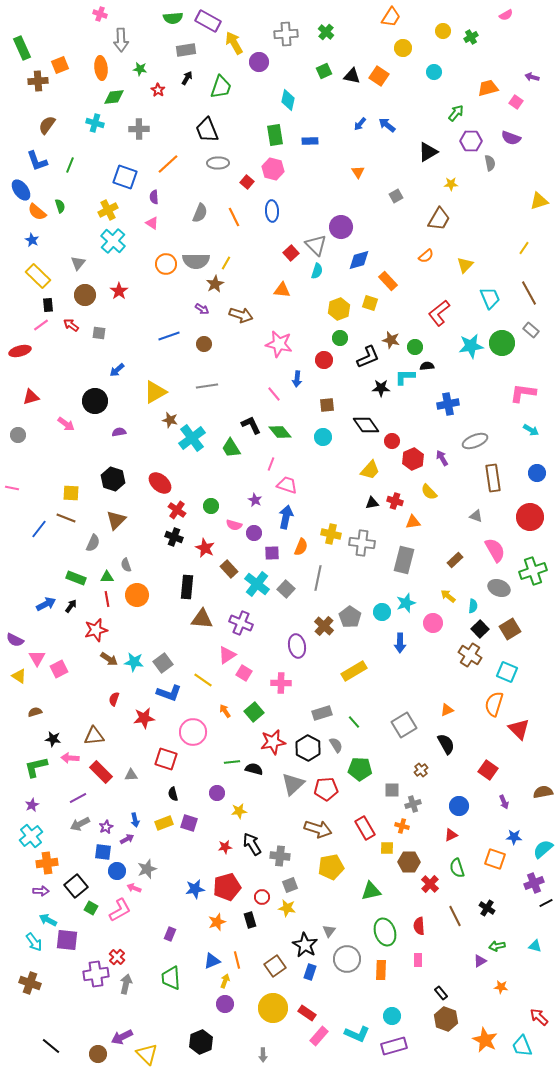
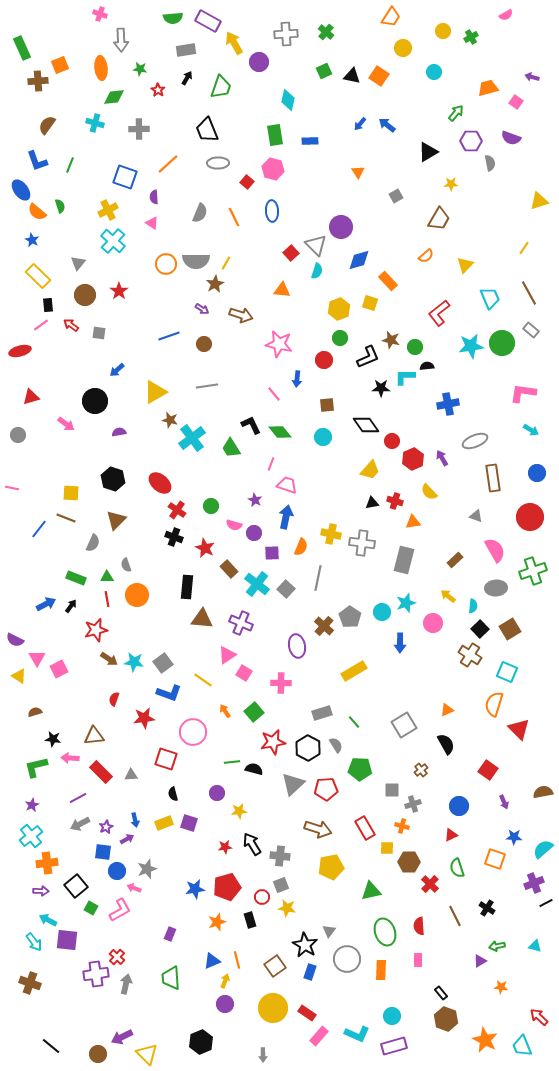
gray ellipse at (499, 588): moved 3 px left; rotated 25 degrees counterclockwise
gray square at (290, 885): moved 9 px left
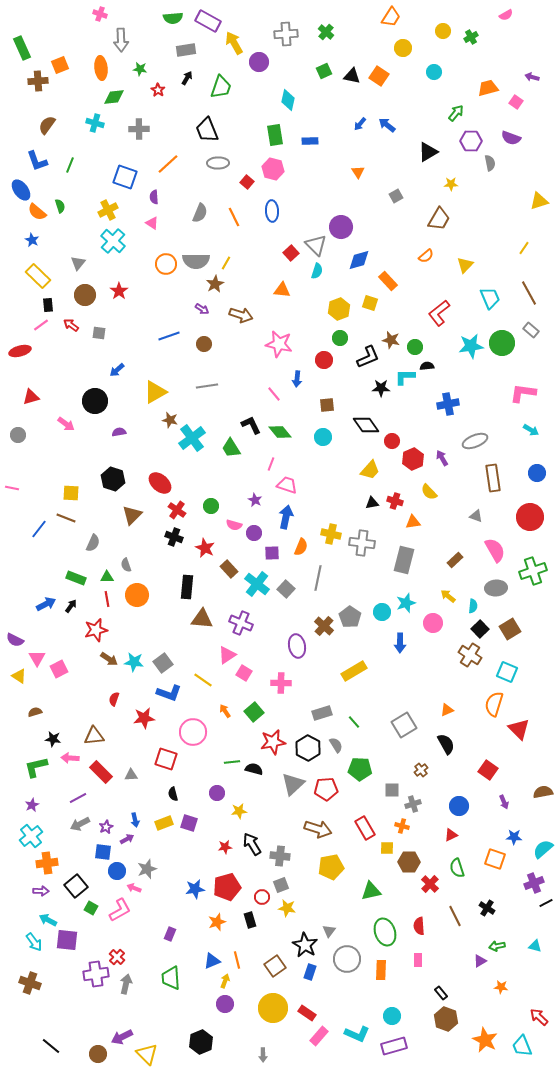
brown triangle at (116, 520): moved 16 px right, 5 px up
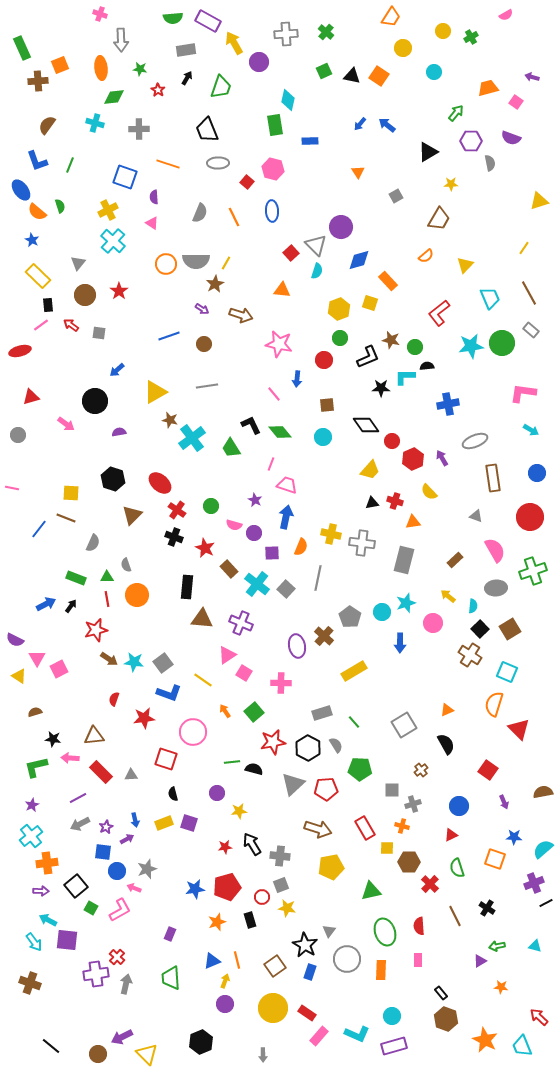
green rectangle at (275, 135): moved 10 px up
orange line at (168, 164): rotated 60 degrees clockwise
brown cross at (324, 626): moved 10 px down
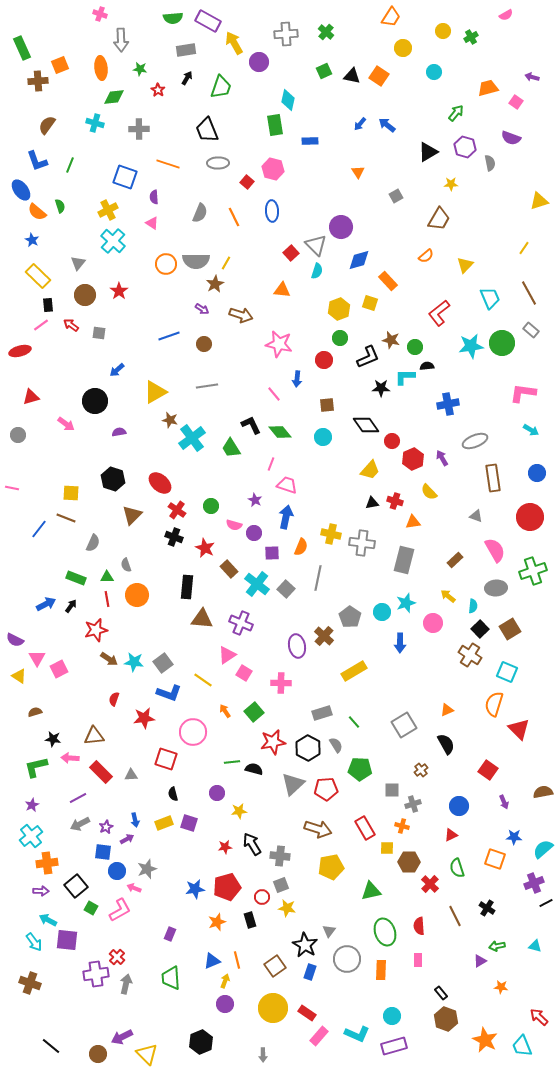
purple hexagon at (471, 141): moved 6 px left, 6 px down; rotated 15 degrees clockwise
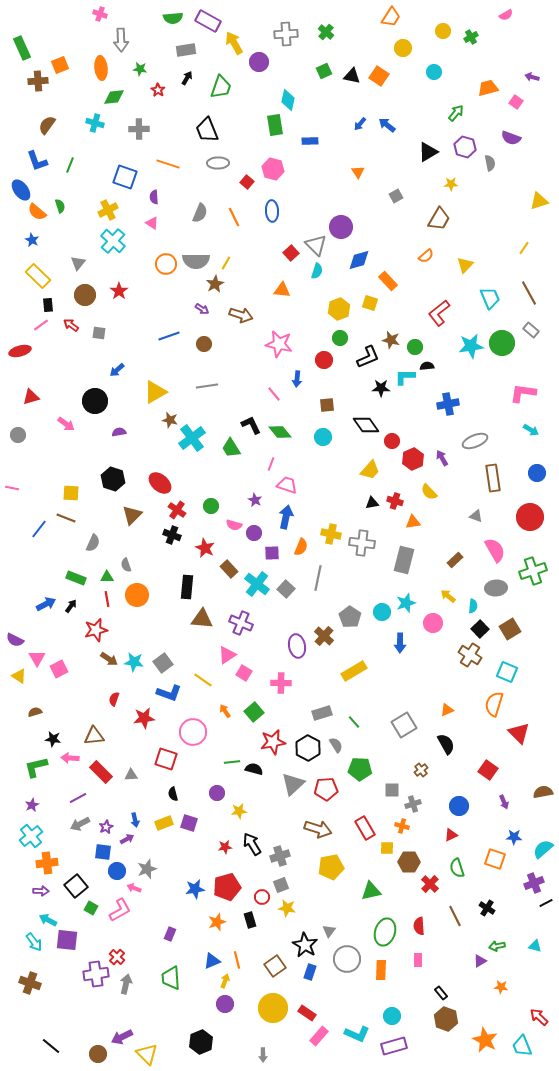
black cross at (174, 537): moved 2 px left, 2 px up
red triangle at (519, 729): moved 4 px down
gray cross at (280, 856): rotated 24 degrees counterclockwise
green ellipse at (385, 932): rotated 36 degrees clockwise
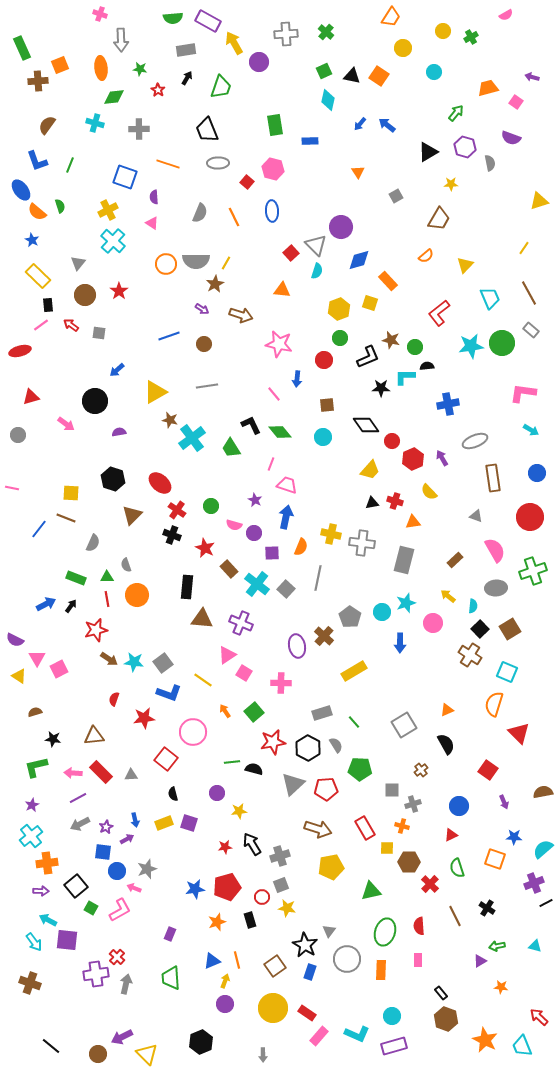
cyan diamond at (288, 100): moved 40 px right
pink arrow at (70, 758): moved 3 px right, 15 px down
red square at (166, 759): rotated 20 degrees clockwise
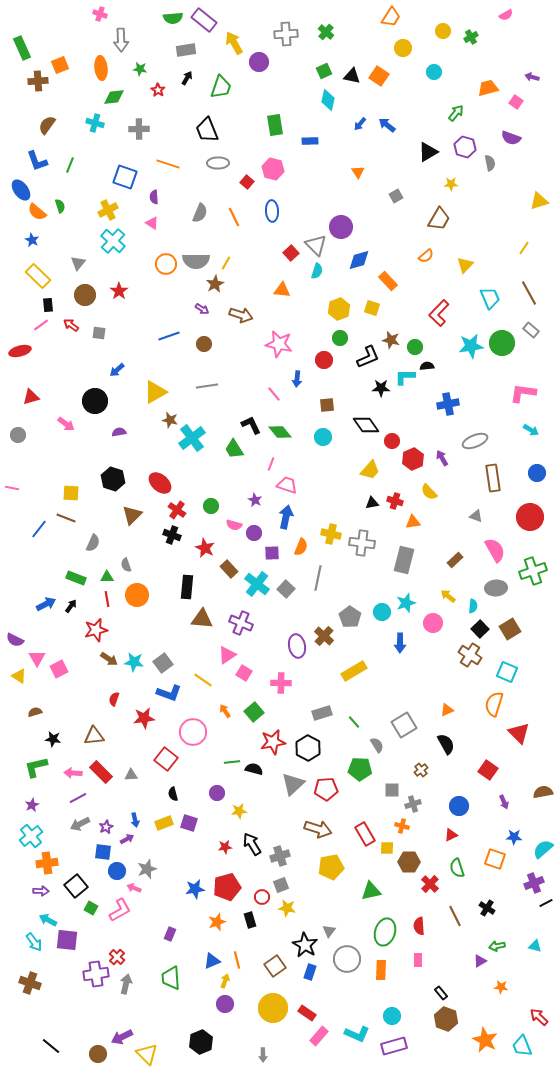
purple rectangle at (208, 21): moved 4 px left, 1 px up; rotated 10 degrees clockwise
yellow square at (370, 303): moved 2 px right, 5 px down
red L-shape at (439, 313): rotated 8 degrees counterclockwise
green trapezoid at (231, 448): moved 3 px right, 1 px down
gray semicircle at (336, 745): moved 41 px right
red rectangle at (365, 828): moved 6 px down
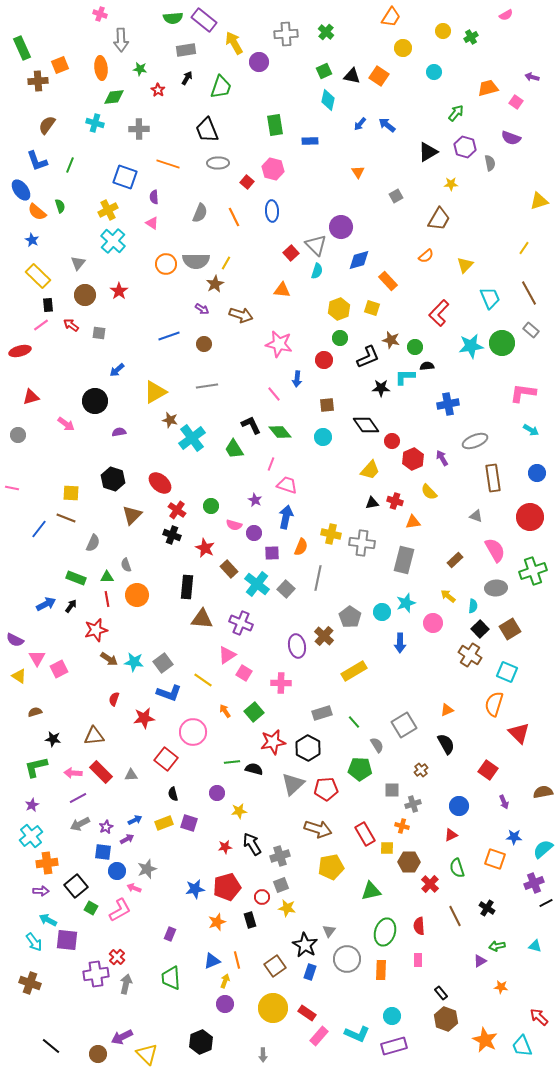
blue arrow at (135, 820): rotated 104 degrees counterclockwise
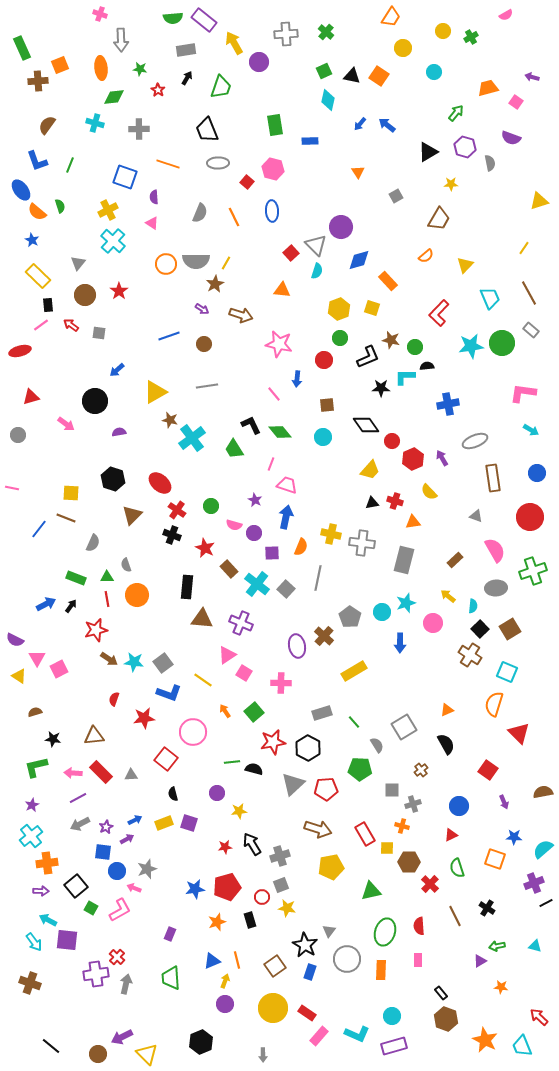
gray square at (404, 725): moved 2 px down
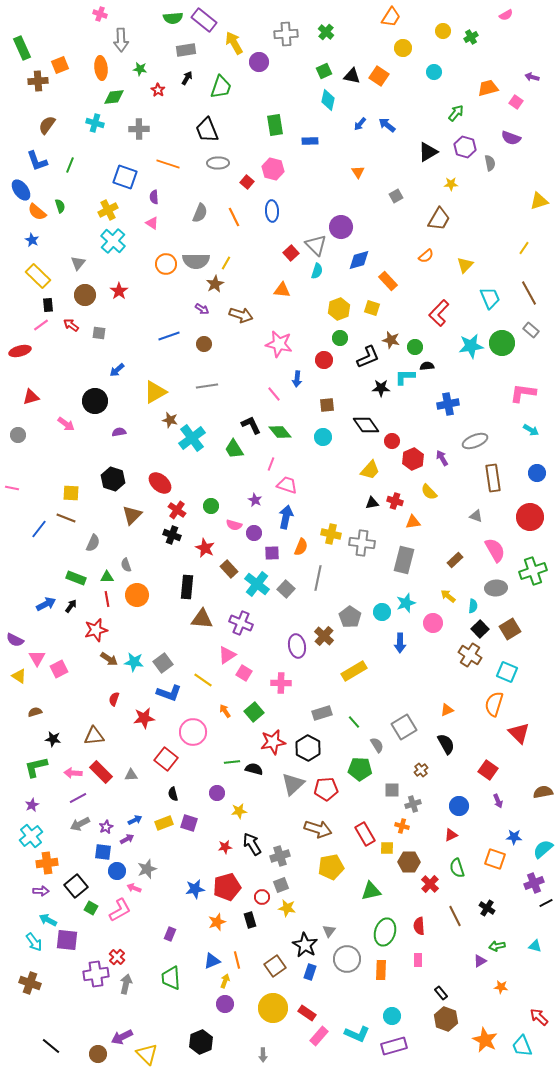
purple arrow at (504, 802): moved 6 px left, 1 px up
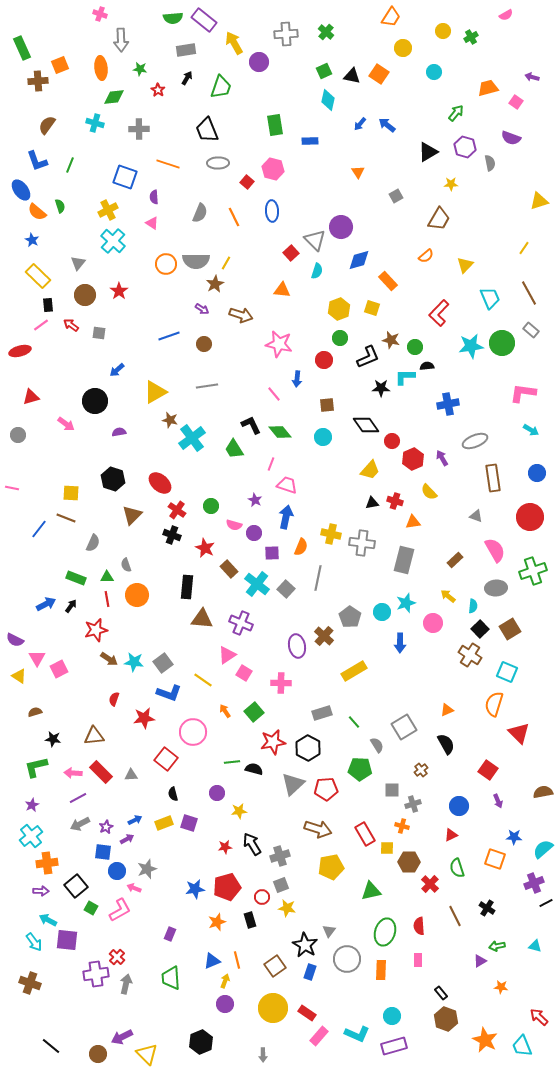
orange square at (379, 76): moved 2 px up
gray triangle at (316, 245): moved 1 px left, 5 px up
